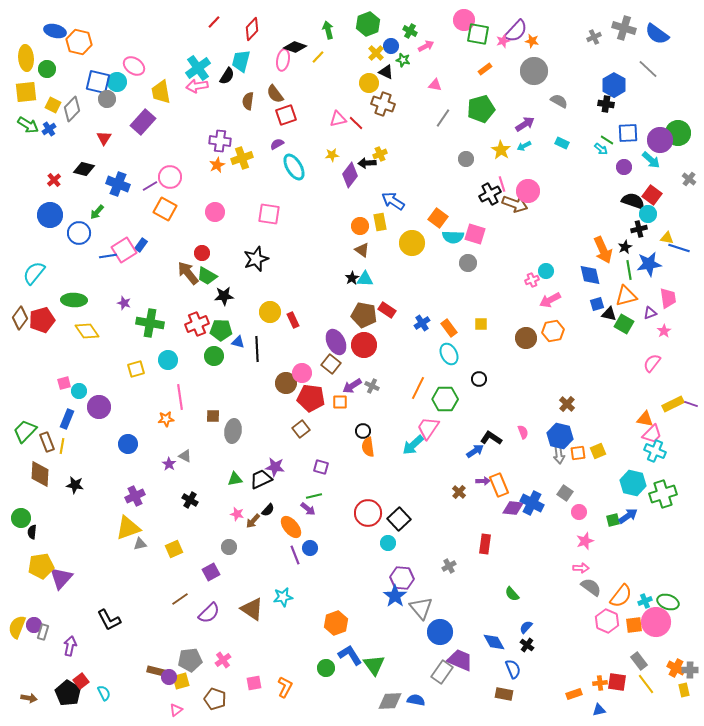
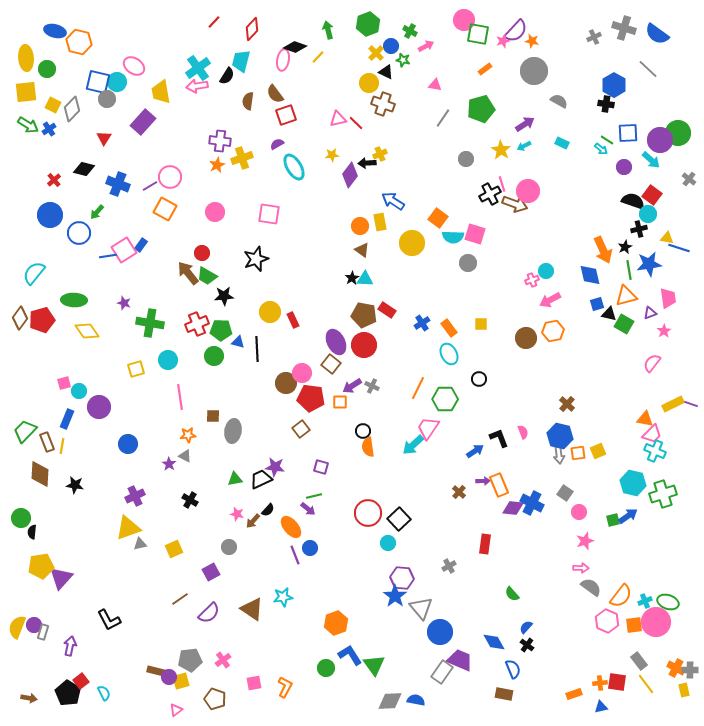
orange star at (166, 419): moved 22 px right, 16 px down
black L-shape at (491, 438): moved 8 px right; rotated 35 degrees clockwise
blue triangle at (599, 710): moved 2 px right, 3 px up
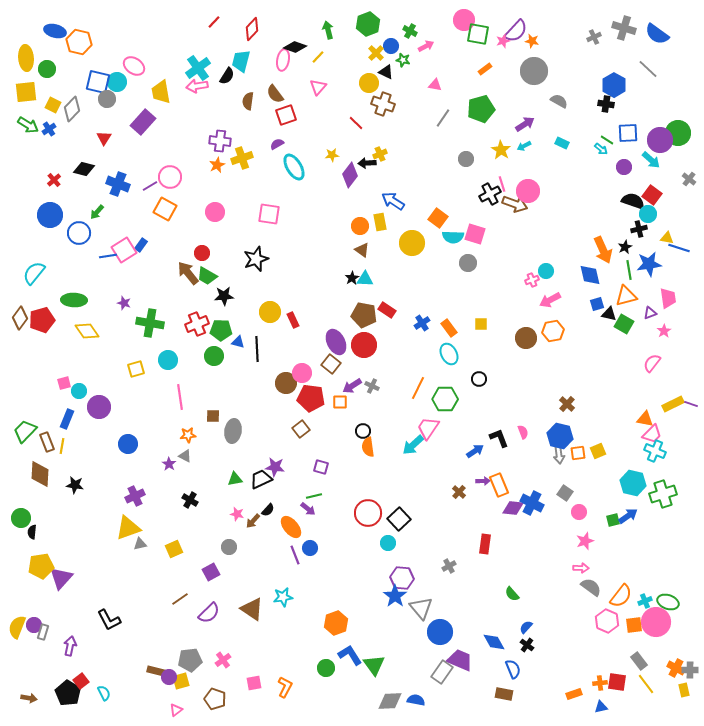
pink triangle at (338, 119): moved 20 px left, 32 px up; rotated 36 degrees counterclockwise
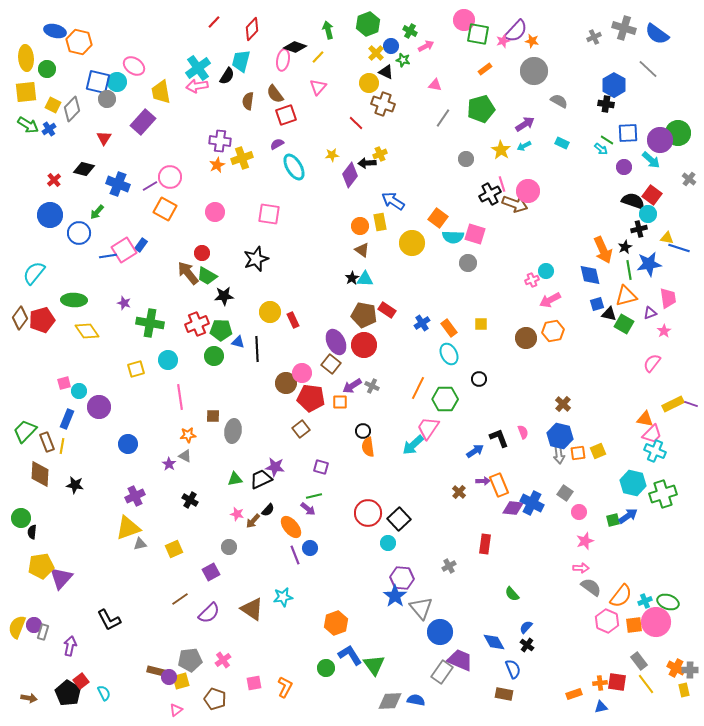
brown cross at (567, 404): moved 4 px left
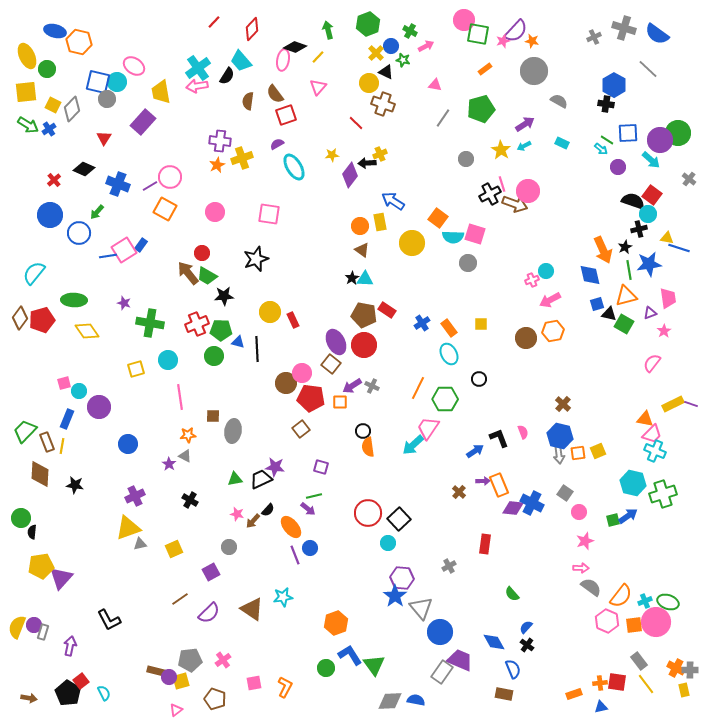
yellow ellipse at (26, 58): moved 1 px right, 2 px up; rotated 20 degrees counterclockwise
cyan trapezoid at (241, 61): rotated 55 degrees counterclockwise
purple circle at (624, 167): moved 6 px left
black diamond at (84, 169): rotated 10 degrees clockwise
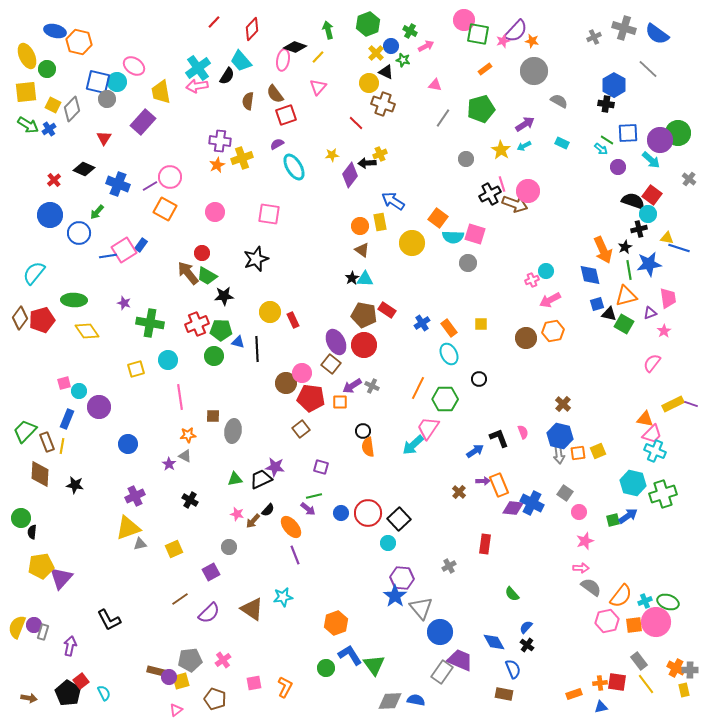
blue circle at (310, 548): moved 31 px right, 35 px up
pink hexagon at (607, 621): rotated 25 degrees clockwise
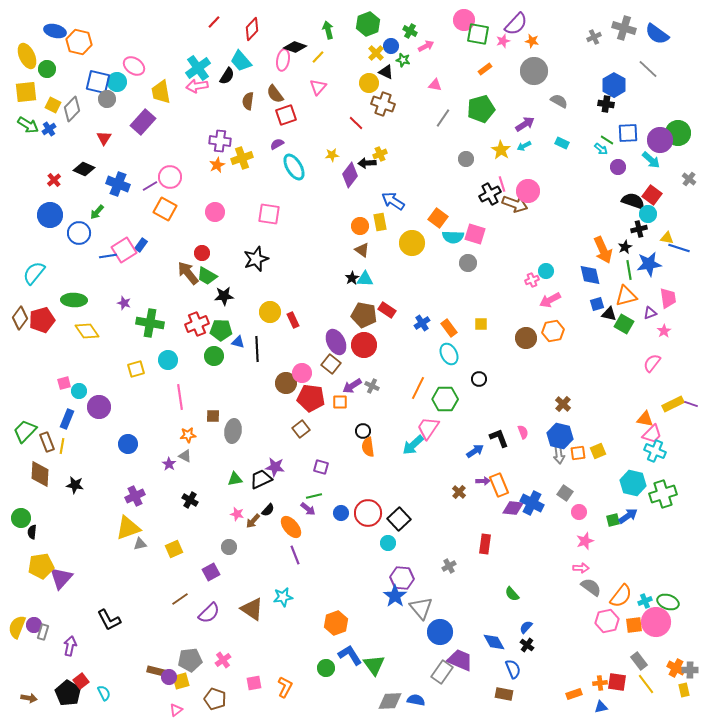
purple semicircle at (516, 31): moved 7 px up
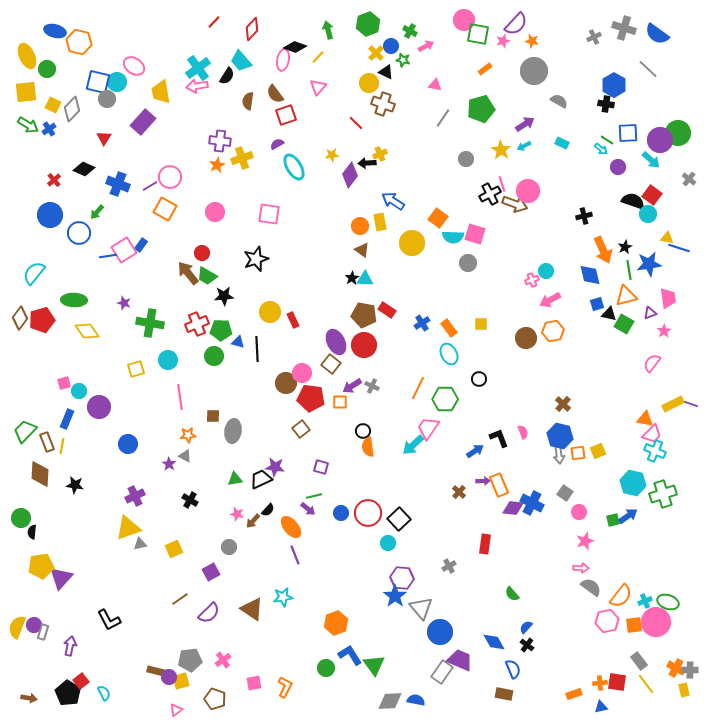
black cross at (639, 229): moved 55 px left, 13 px up
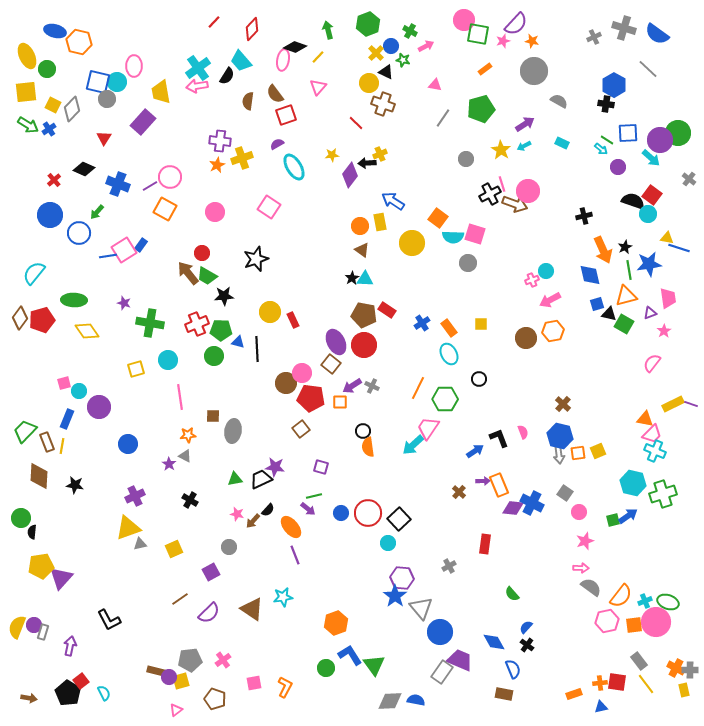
pink ellipse at (134, 66): rotated 55 degrees clockwise
cyan arrow at (651, 160): moved 2 px up
pink square at (269, 214): moved 7 px up; rotated 25 degrees clockwise
brown diamond at (40, 474): moved 1 px left, 2 px down
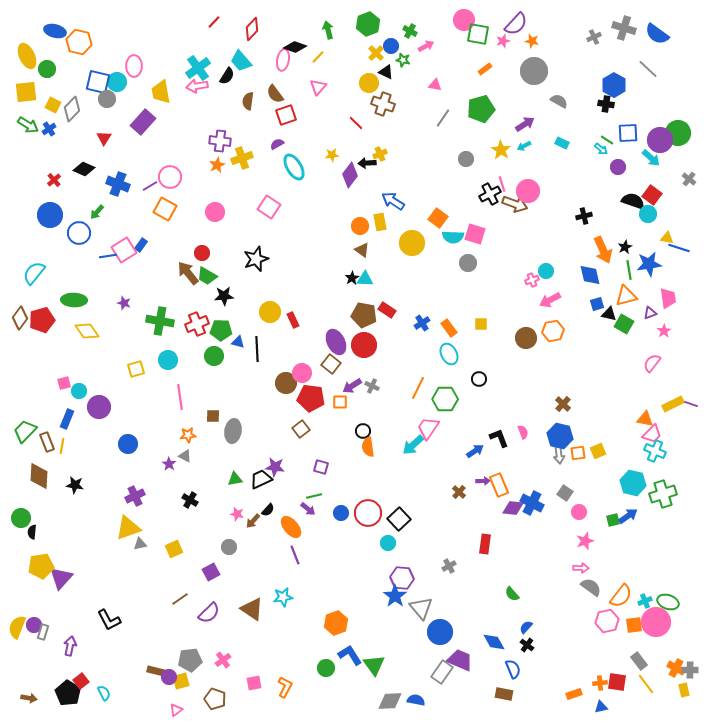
green cross at (150, 323): moved 10 px right, 2 px up
